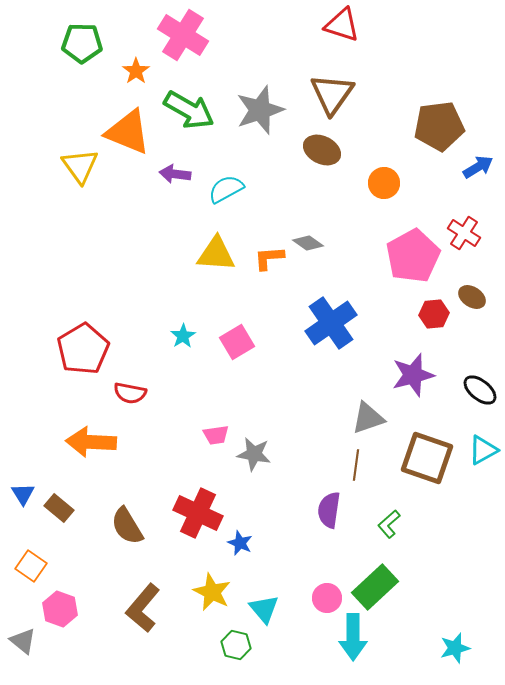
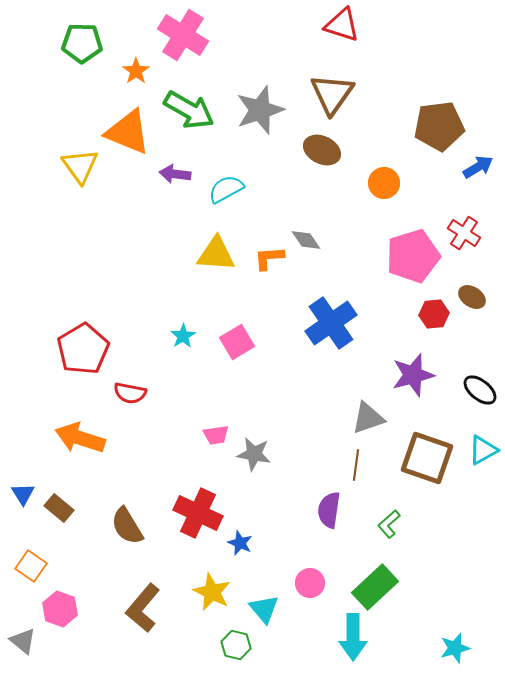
gray diamond at (308, 243): moved 2 px left, 3 px up; rotated 20 degrees clockwise
pink pentagon at (413, 256): rotated 12 degrees clockwise
orange arrow at (91, 442): moved 11 px left, 4 px up; rotated 15 degrees clockwise
pink circle at (327, 598): moved 17 px left, 15 px up
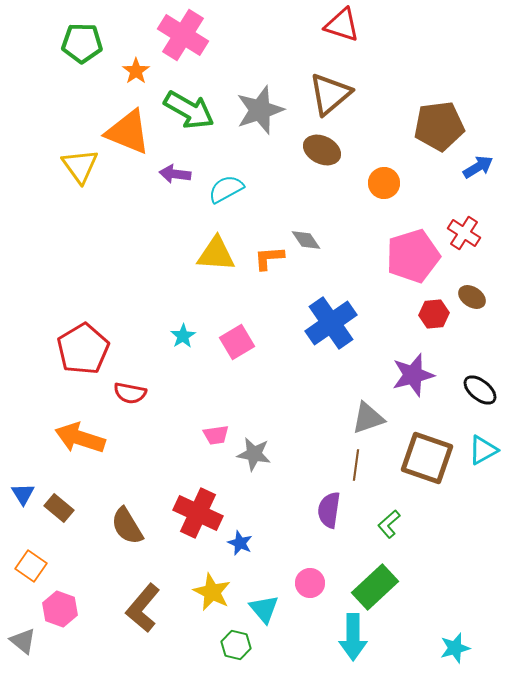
brown triangle at (332, 94): moved 2 px left; rotated 15 degrees clockwise
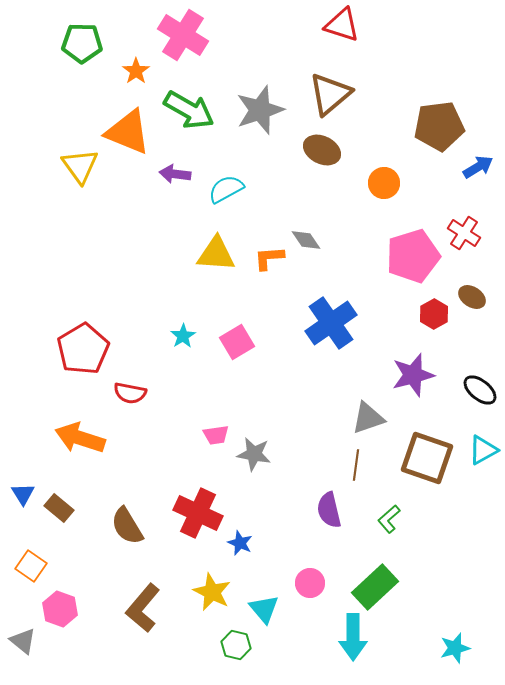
red hexagon at (434, 314): rotated 24 degrees counterclockwise
purple semicircle at (329, 510): rotated 21 degrees counterclockwise
green L-shape at (389, 524): moved 5 px up
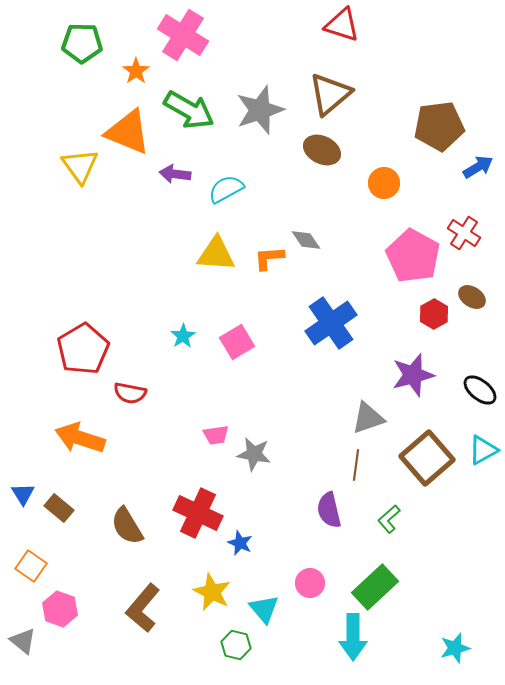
pink pentagon at (413, 256): rotated 26 degrees counterclockwise
brown square at (427, 458): rotated 30 degrees clockwise
